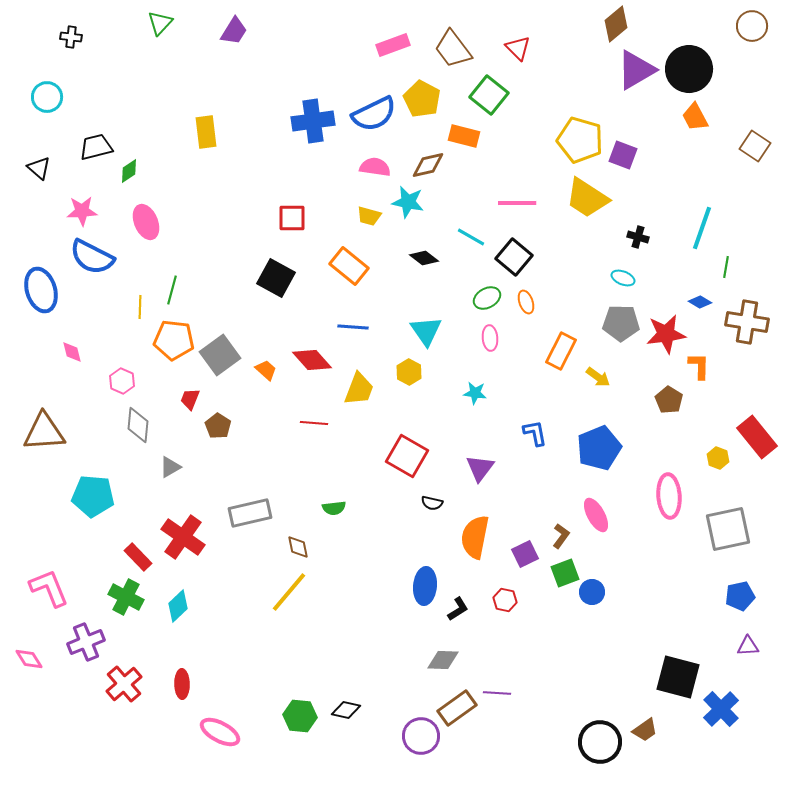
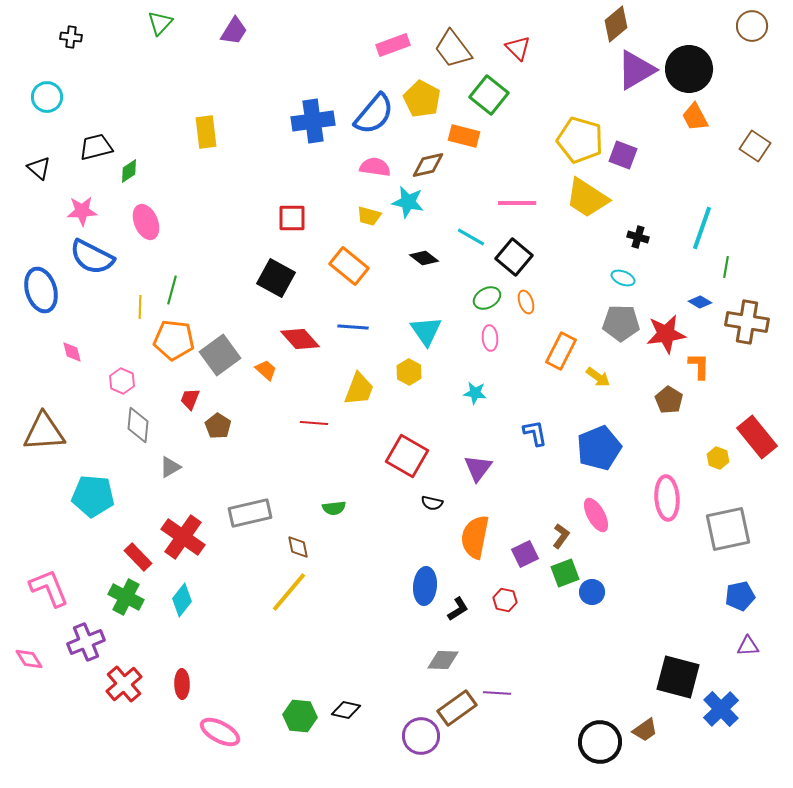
blue semicircle at (374, 114): rotated 24 degrees counterclockwise
red diamond at (312, 360): moved 12 px left, 21 px up
purple triangle at (480, 468): moved 2 px left
pink ellipse at (669, 496): moved 2 px left, 2 px down
cyan diamond at (178, 606): moved 4 px right, 6 px up; rotated 8 degrees counterclockwise
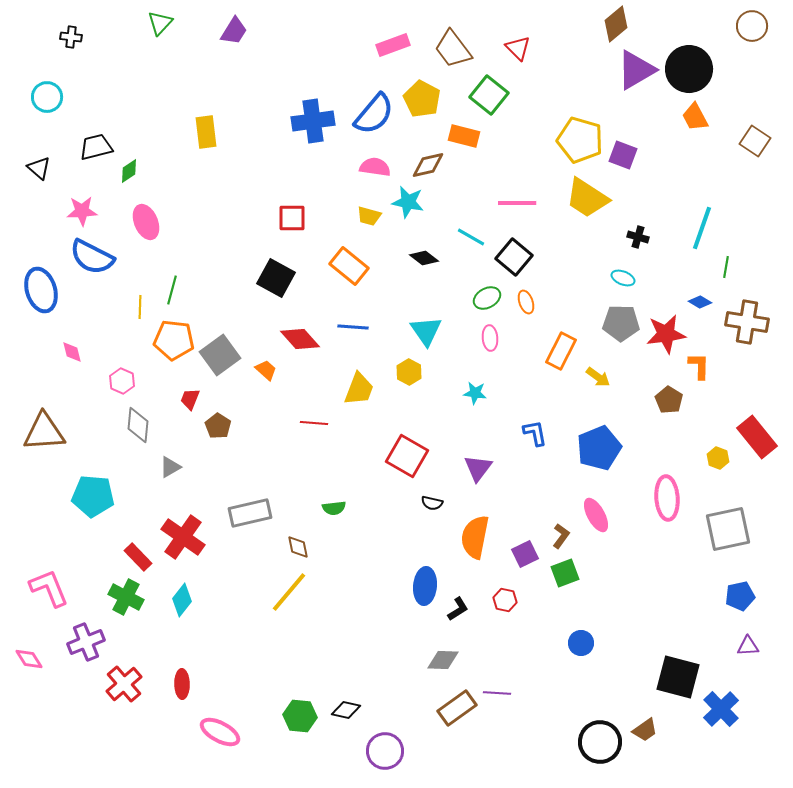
brown square at (755, 146): moved 5 px up
blue circle at (592, 592): moved 11 px left, 51 px down
purple circle at (421, 736): moved 36 px left, 15 px down
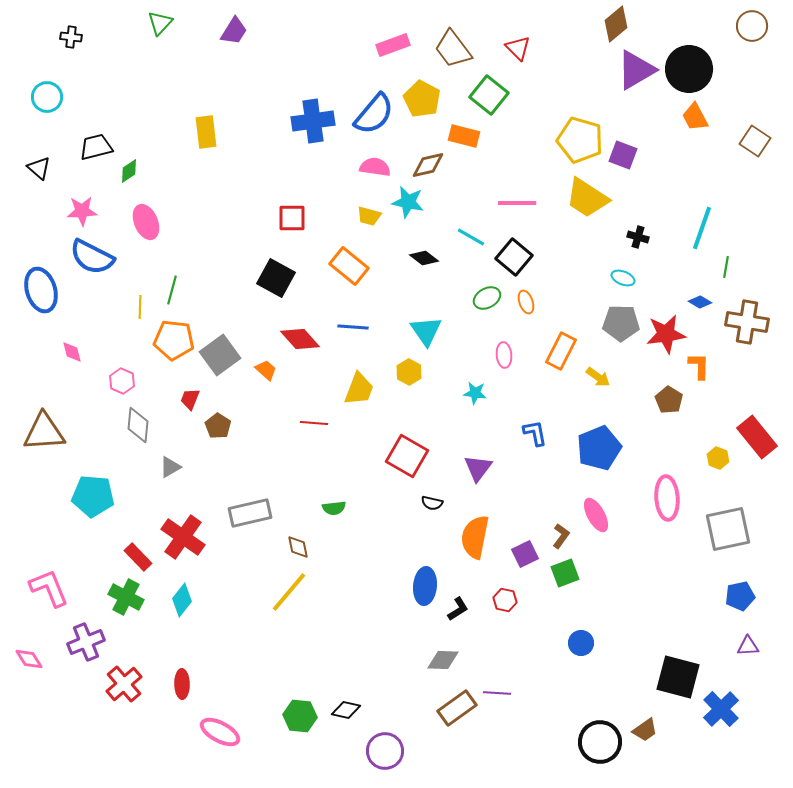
pink ellipse at (490, 338): moved 14 px right, 17 px down
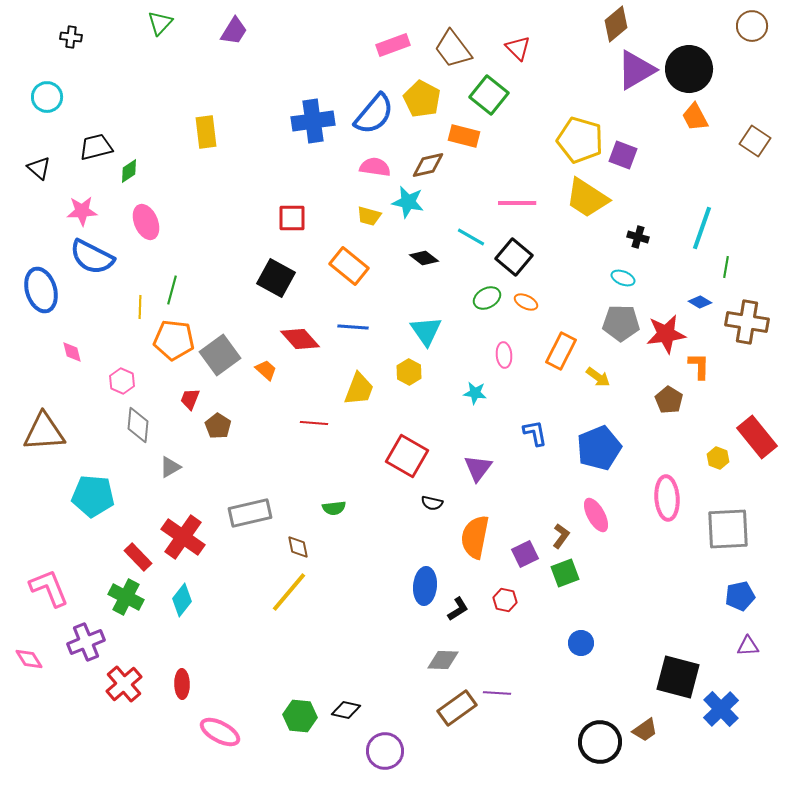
orange ellipse at (526, 302): rotated 45 degrees counterclockwise
gray square at (728, 529): rotated 9 degrees clockwise
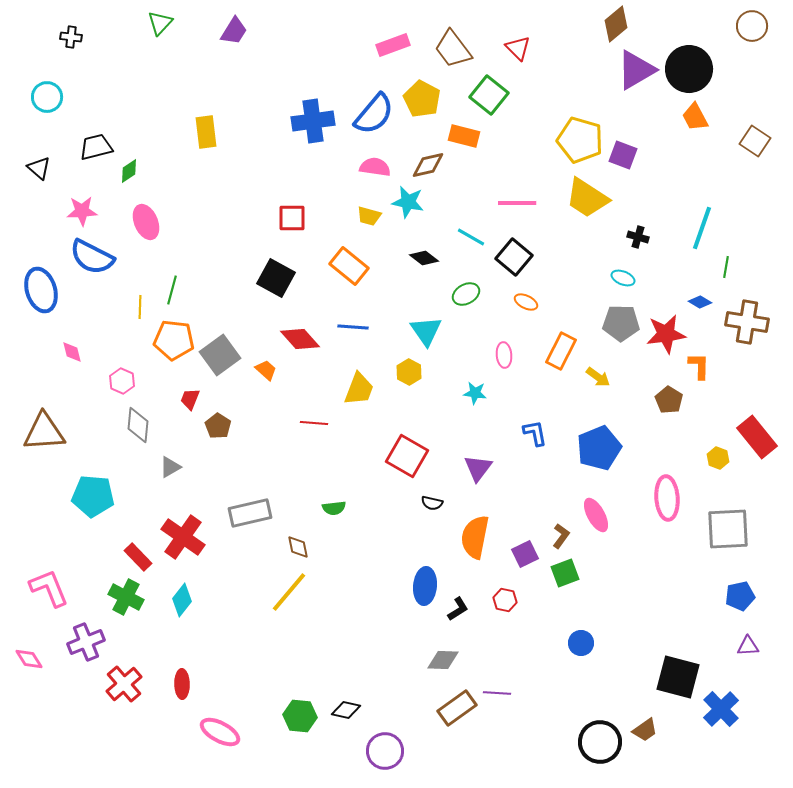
green ellipse at (487, 298): moved 21 px left, 4 px up
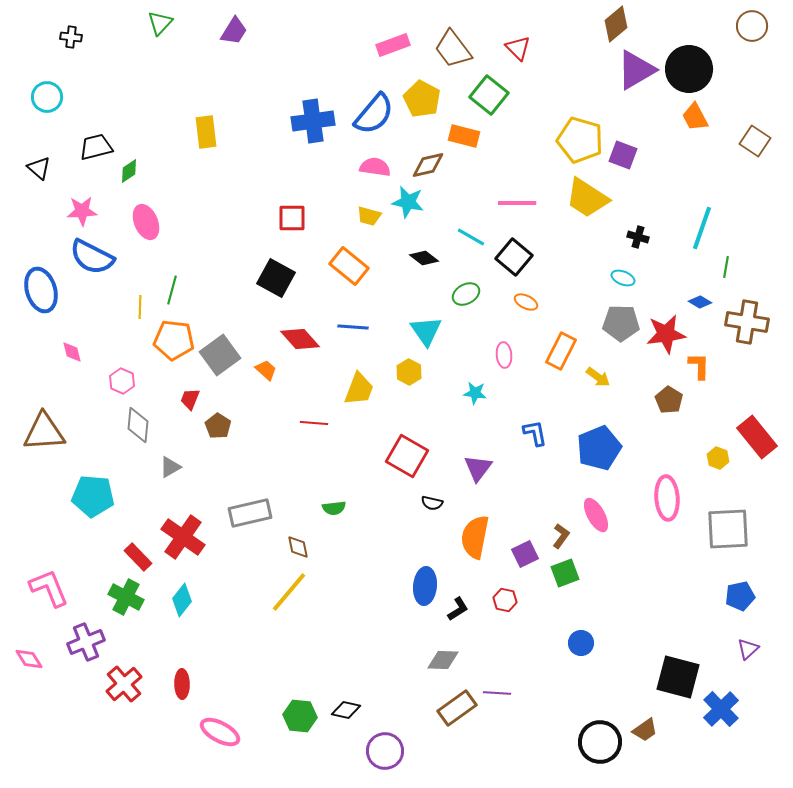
purple triangle at (748, 646): moved 3 px down; rotated 40 degrees counterclockwise
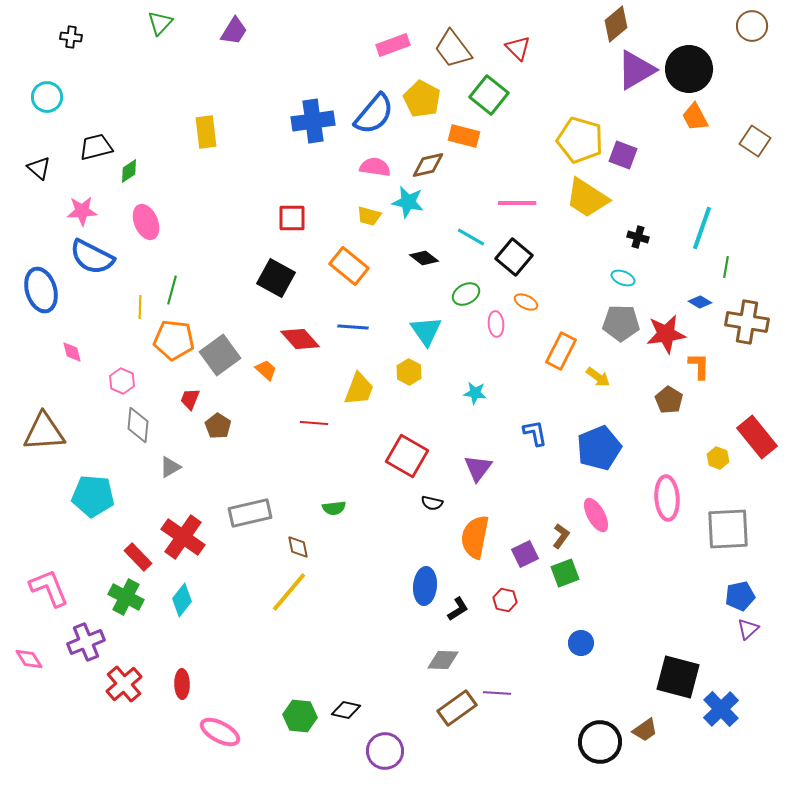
pink ellipse at (504, 355): moved 8 px left, 31 px up
purple triangle at (748, 649): moved 20 px up
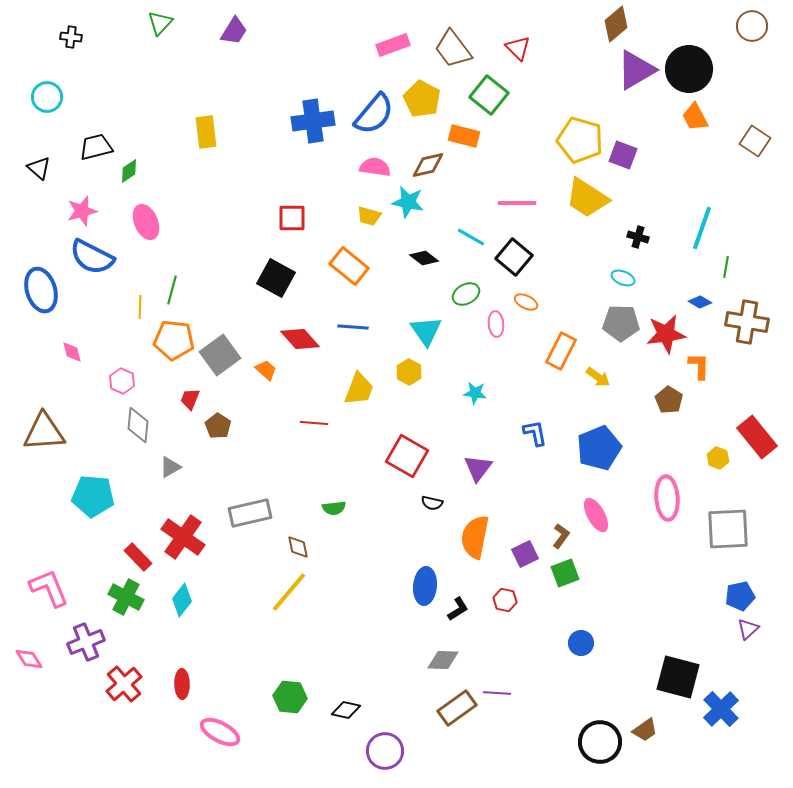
pink star at (82, 211): rotated 12 degrees counterclockwise
green hexagon at (300, 716): moved 10 px left, 19 px up
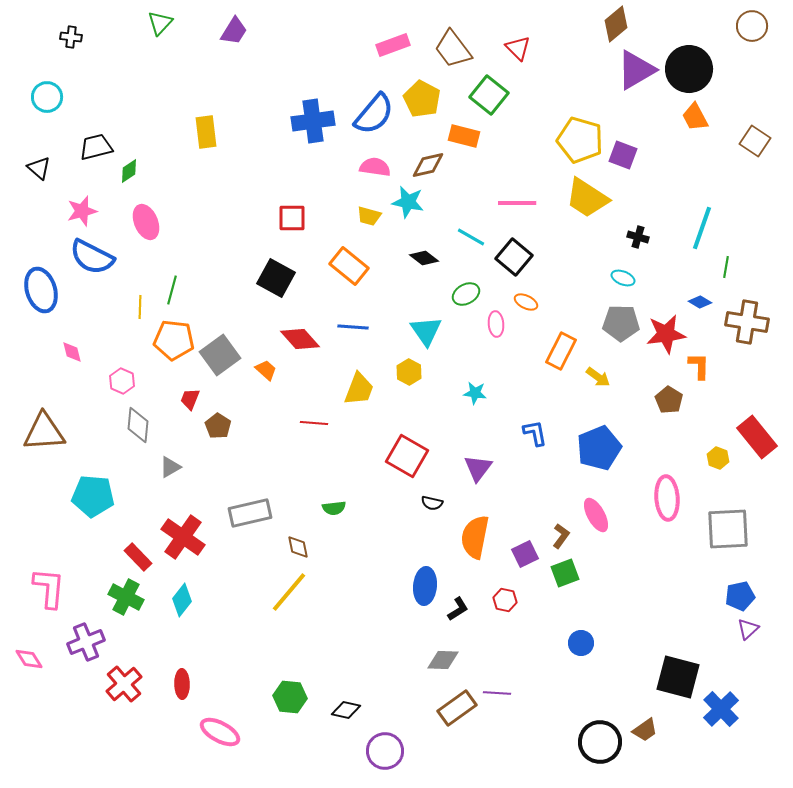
pink L-shape at (49, 588): rotated 27 degrees clockwise
